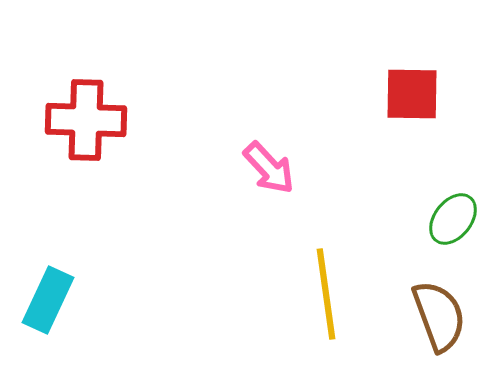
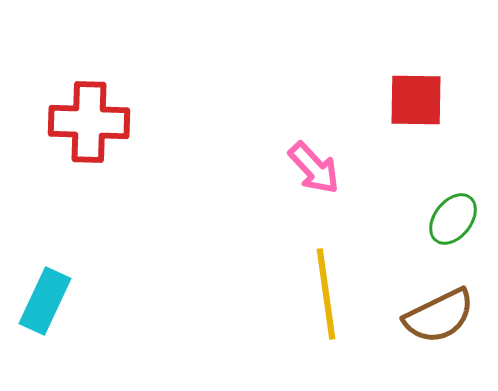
red square: moved 4 px right, 6 px down
red cross: moved 3 px right, 2 px down
pink arrow: moved 45 px right
cyan rectangle: moved 3 px left, 1 px down
brown semicircle: rotated 84 degrees clockwise
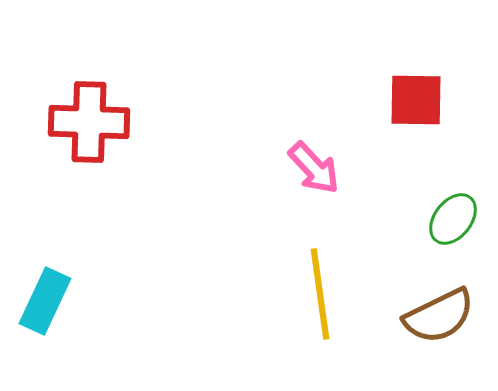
yellow line: moved 6 px left
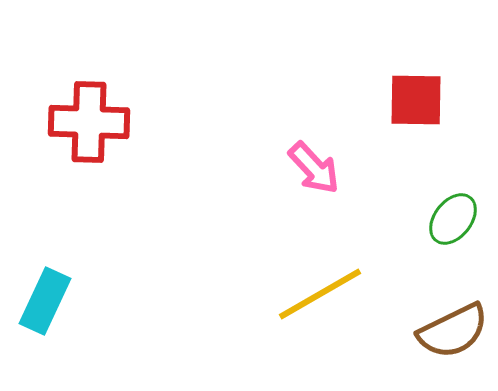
yellow line: rotated 68 degrees clockwise
brown semicircle: moved 14 px right, 15 px down
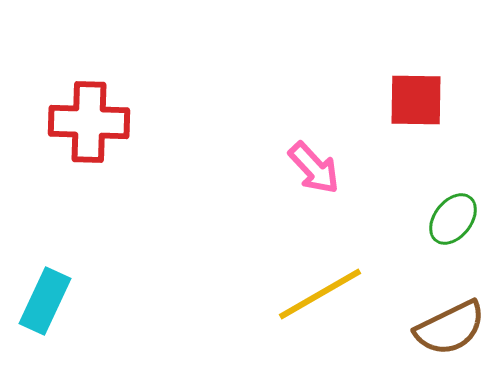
brown semicircle: moved 3 px left, 3 px up
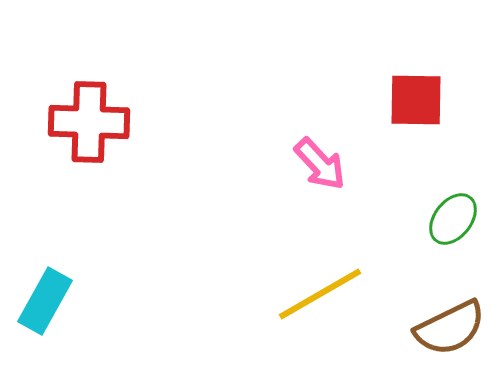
pink arrow: moved 6 px right, 4 px up
cyan rectangle: rotated 4 degrees clockwise
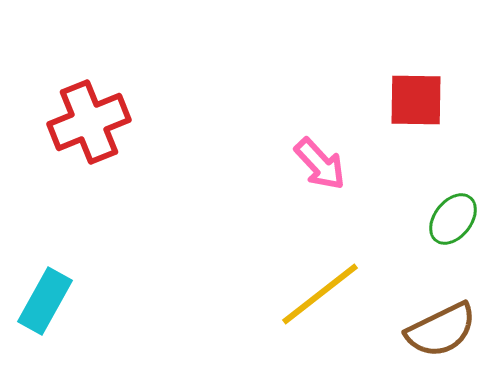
red cross: rotated 24 degrees counterclockwise
yellow line: rotated 8 degrees counterclockwise
brown semicircle: moved 9 px left, 2 px down
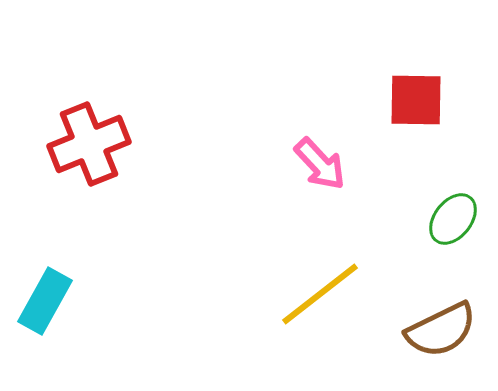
red cross: moved 22 px down
